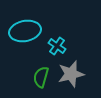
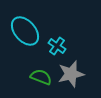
cyan ellipse: rotated 60 degrees clockwise
green semicircle: rotated 95 degrees clockwise
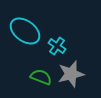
cyan ellipse: rotated 12 degrees counterclockwise
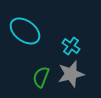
cyan cross: moved 14 px right
green semicircle: rotated 90 degrees counterclockwise
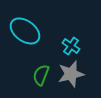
green semicircle: moved 2 px up
